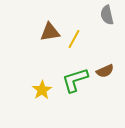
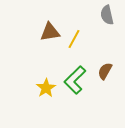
brown semicircle: rotated 144 degrees clockwise
green L-shape: rotated 28 degrees counterclockwise
yellow star: moved 4 px right, 2 px up
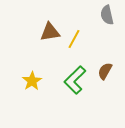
yellow star: moved 14 px left, 7 px up
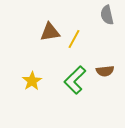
brown semicircle: rotated 126 degrees counterclockwise
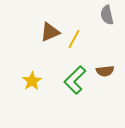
brown triangle: rotated 15 degrees counterclockwise
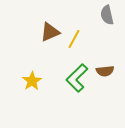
green L-shape: moved 2 px right, 2 px up
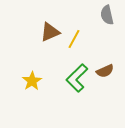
brown semicircle: rotated 18 degrees counterclockwise
